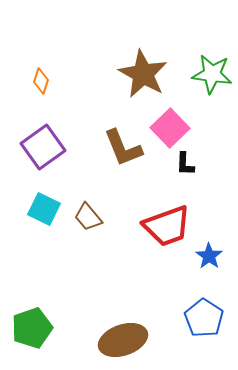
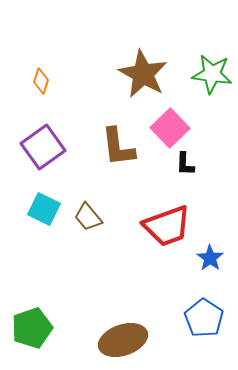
brown L-shape: moved 5 px left, 1 px up; rotated 15 degrees clockwise
blue star: moved 1 px right, 2 px down
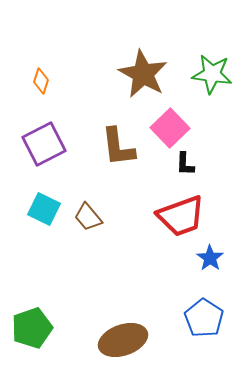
purple square: moved 1 px right, 3 px up; rotated 9 degrees clockwise
red trapezoid: moved 14 px right, 10 px up
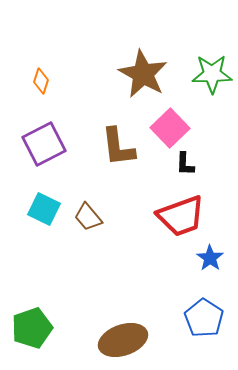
green star: rotated 9 degrees counterclockwise
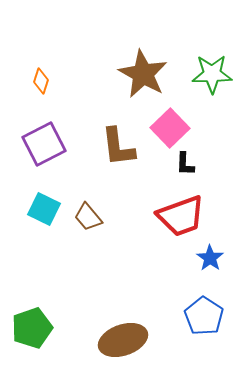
blue pentagon: moved 2 px up
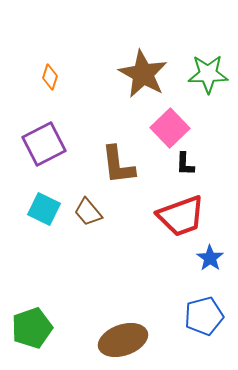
green star: moved 4 px left
orange diamond: moved 9 px right, 4 px up
brown L-shape: moved 18 px down
brown trapezoid: moved 5 px up
blue pentagon: rotated 24 degrees clockwise
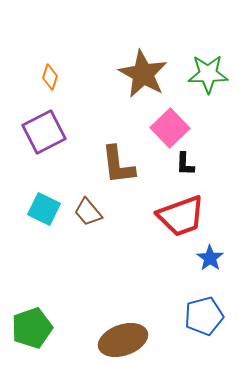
purple square: moved 12 px up
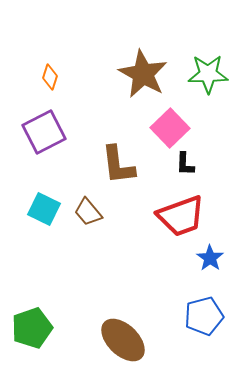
brown ellipse: rotated 63 degrees clockwise
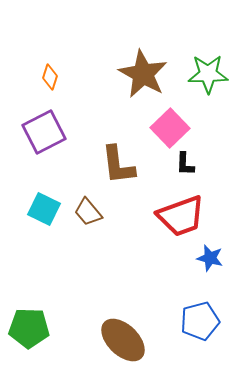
blue star: rotated 20 degrees counterclockwise
blue pentagon: moved 4 px left, 5 px down
green pentagon: moved 3 px left; rotated 21 degrees clockwise
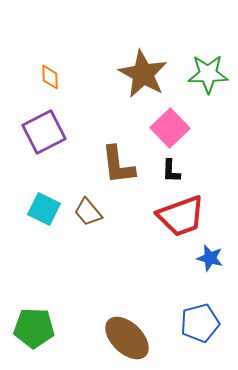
orange diamond: rotated 20 degrees counterclockwise
black L-shape: moved 14 px left, 7 px down
blue pentagon: moved 2 px down
green pentagon: moved 5 px right
brown ellipse: moved 4 px right, 2 px up
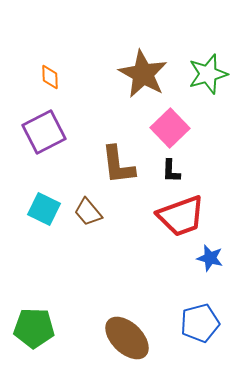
green star: rotated 15 degrees counterclockwise
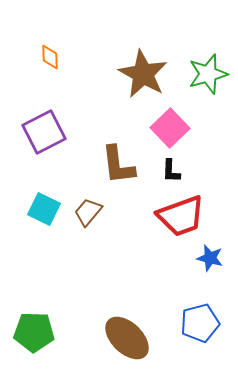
orange diamond: moved 20 px up
brown trapezoid: rotated 80 degrees clockwise
green pentagon: moved 4 px down
